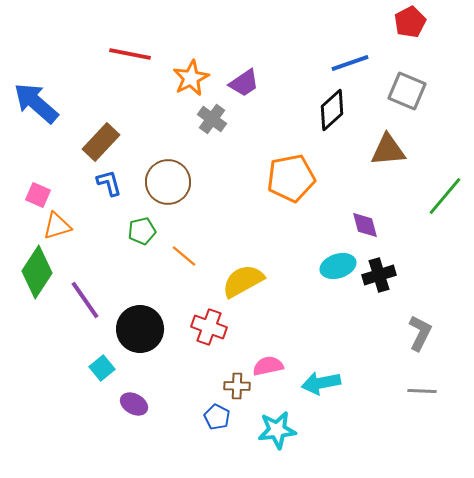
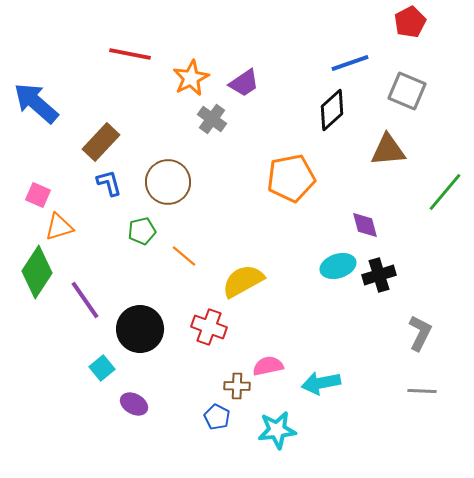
green line: moved 4 px up
orange triangle: moved 2 px right, 1 px down
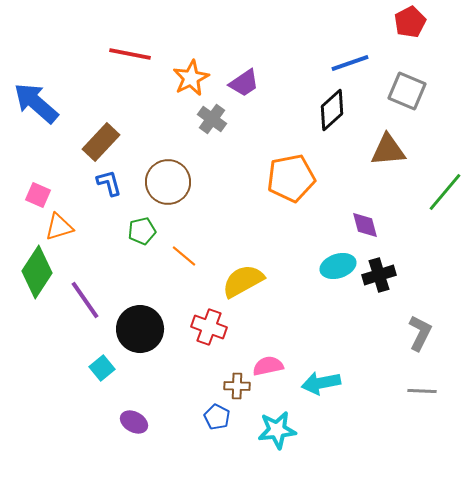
purple ellipse: moved 18 px down
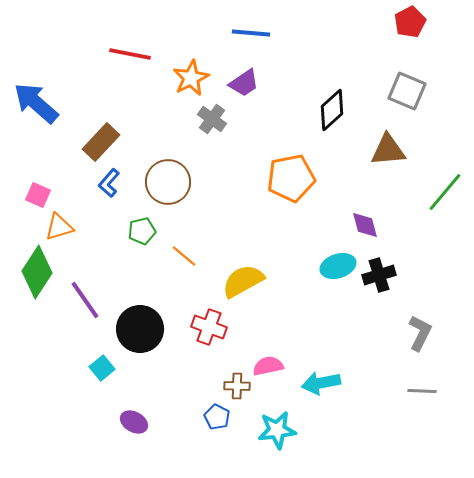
blue line: moved 99 px left, 30 px up; rotated 24 degrees clockwise
blue L-shape: rotated 124 degrees counterclockwise
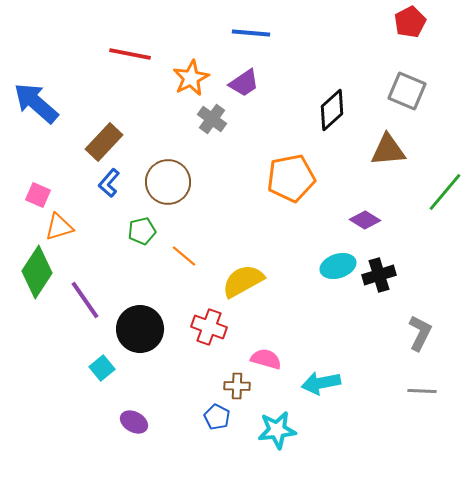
brown rectangle: moved 3 px right
purple diamond: moved 5 px up; rotated 44 degrees counterclockwise
pink semicircle: moved 2 px left, 7 px up; rotated 28 degrees clockwise
